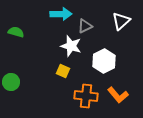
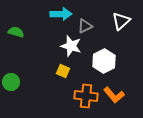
orange L-shape: moved 4 px left
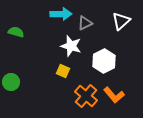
gray triangle: moved 3 px up
orange cross: rotated 35 degrees clockwise
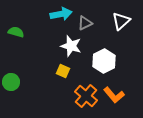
cyan arrow: rotated 10 degrees counterclockwise
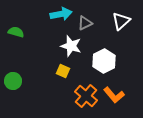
green circle: moved 2 px right, 1 px up
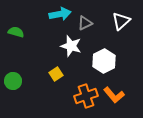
cyan arrow: moved 1 px left
yellow square: moved 7 px left, 3 px down; rotated 32 degrees clockwise
orange cross: rotated 30 degrees clockwise
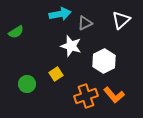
white triangle: moved 1 px up
green semicircle: rotated 133 degrees clockwise
green circle: moved 14 px right, 3 px down
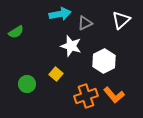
yellow square: rotated 16 degrees counterclockwise
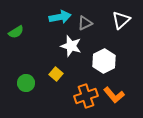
cyan arrow: moved 3 px down
green circle: moved 1 px left, 1 px up
